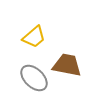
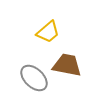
yellow trapezoid: moved 14 px right, 5 px up
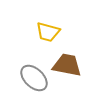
yellow trapezoid: rotated 55 degrees clockwise
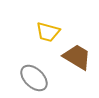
brown trapezoid: moved 10 px right, 8 px up; rotated 20 degrees clockwise
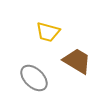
brown trapezoid: moved 4 px down
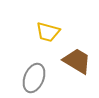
gray ellipse: rotated 68 degrees clockwise
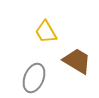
yellow trapezoid: moved 2 px left; rotated 45 degrees clockwise
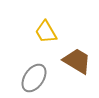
gray ellipse: rotated 12 degrees clockwise
